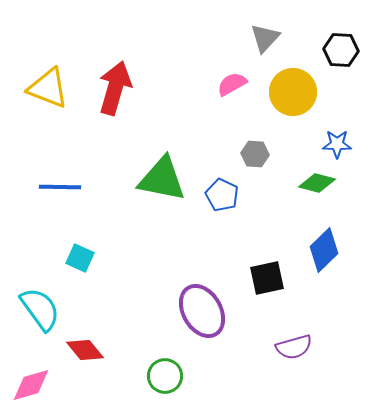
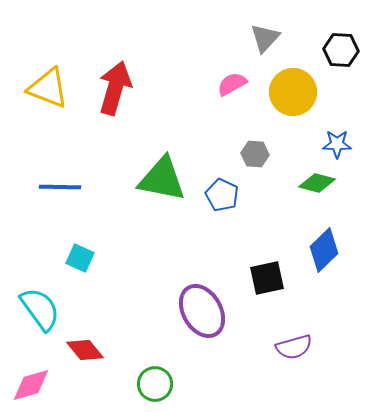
green circle: moved 10 px left, 8 px down
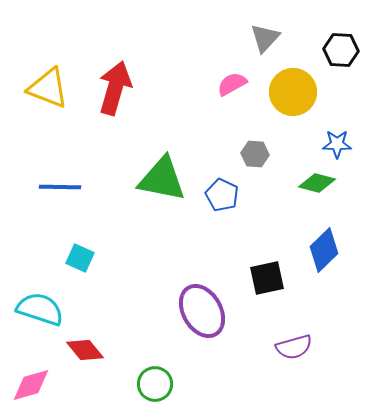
cyan semicircle: rotated 36 degrees counterclockwise
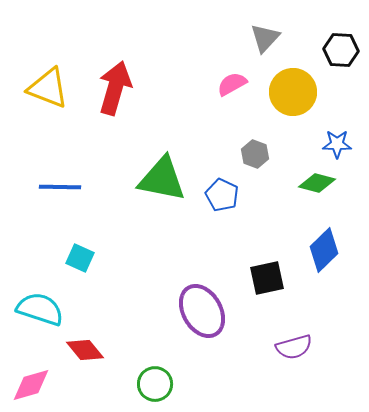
gray hexagon: rotated 16 degrees clockwise
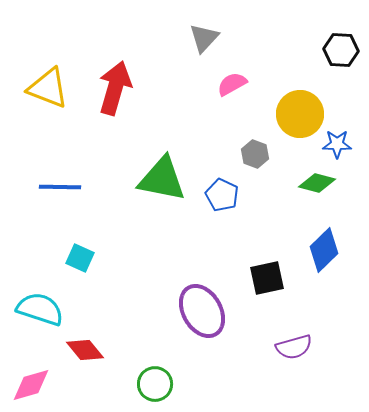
gray triangle: moved 61 px left
yellow circle: moved 7 px right, 22 px down
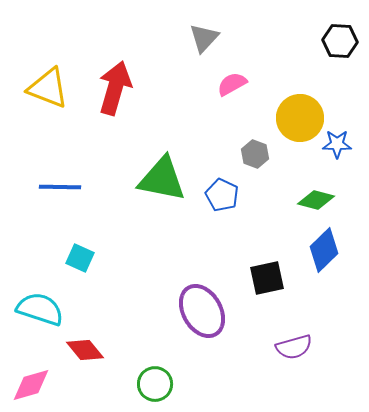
black hexagon: moved 1 px left, 9 px up
yellow circle: moved 4 px down
green diamond: moved 1 px left, 17 px down
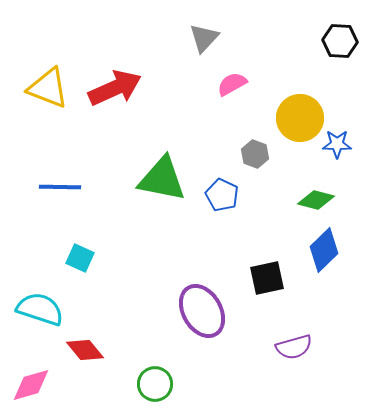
red arrow: rotated 50 degrees clockwise
